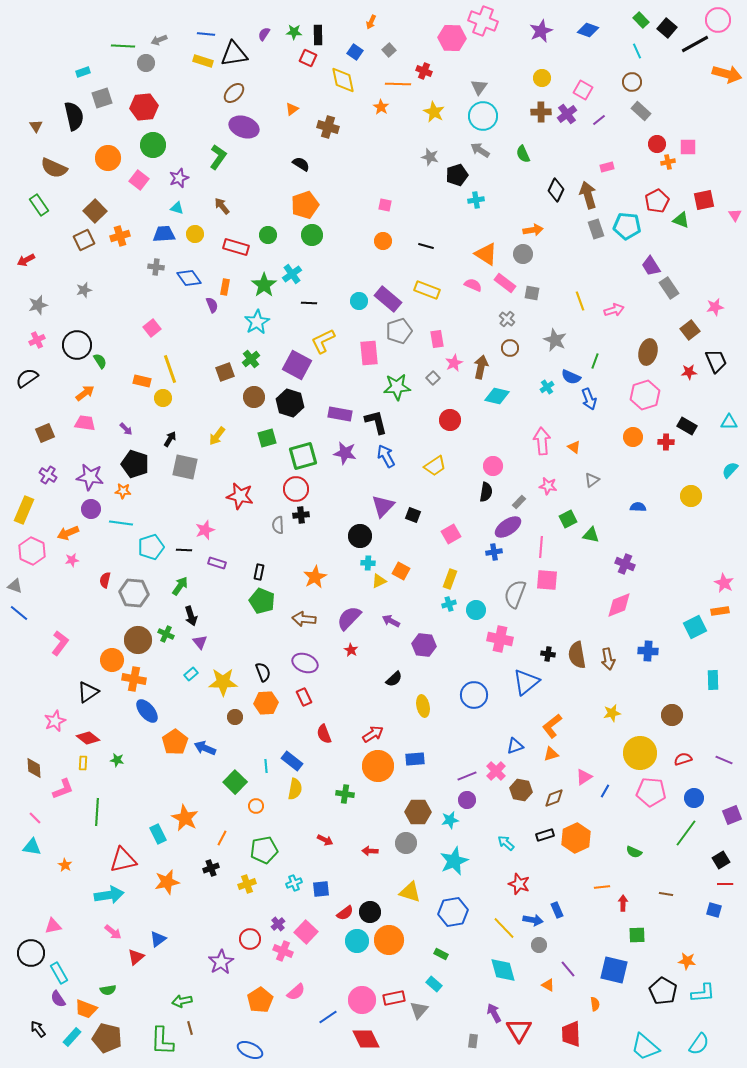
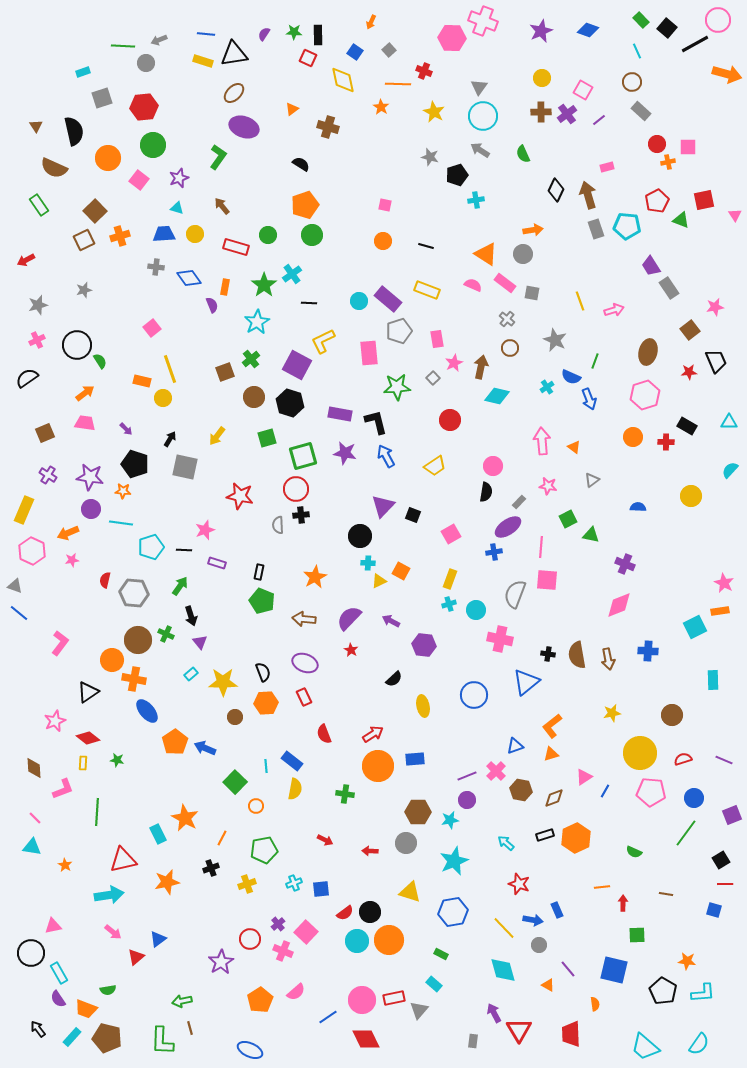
black semicircle at (74, 116): moved 15 px down
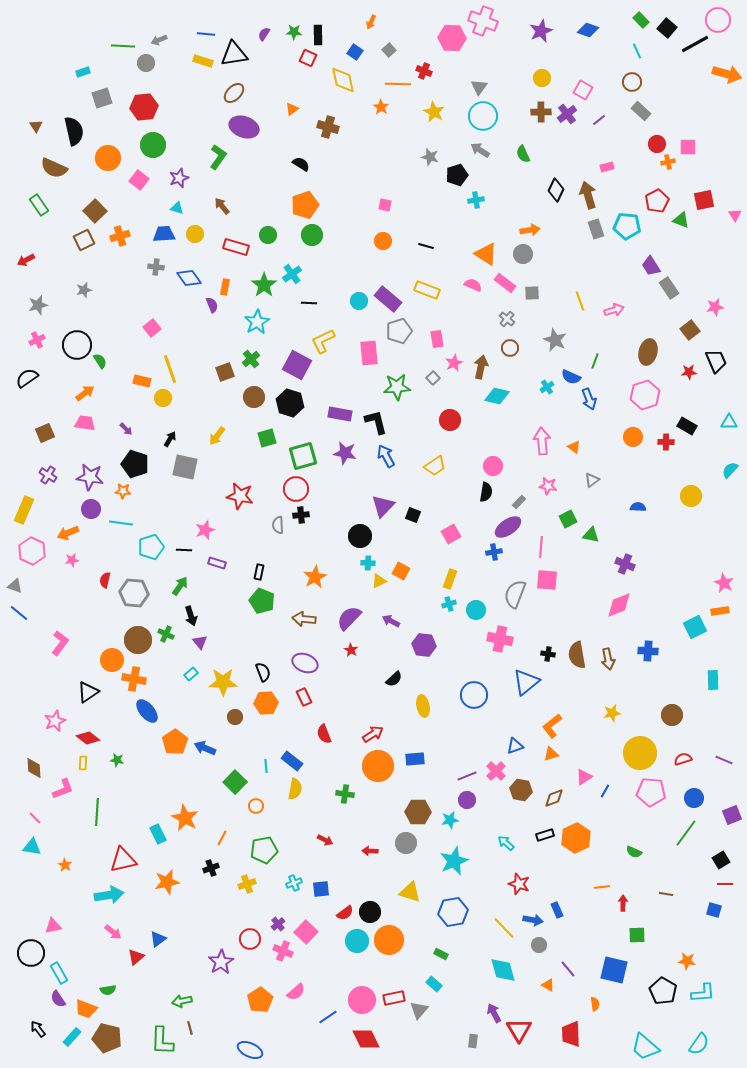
orange arrow at (533, 230): moved 3 px left
gray square at (532, 293): rotated 14 degrees counterclockwise
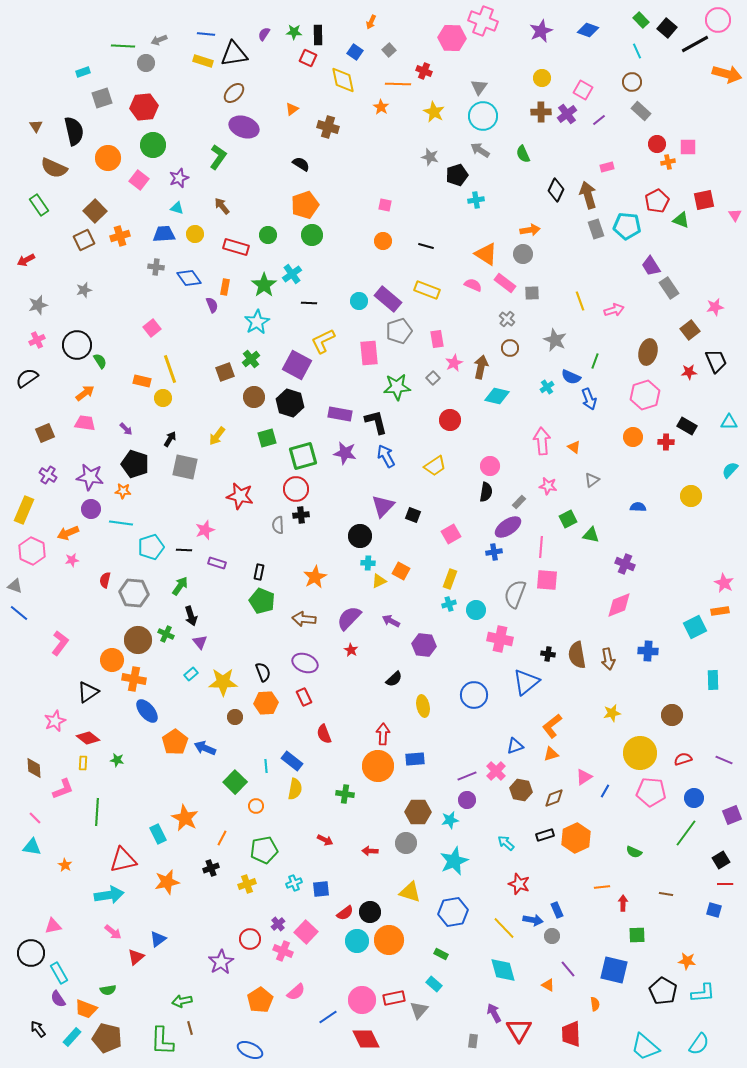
pink circle at (493, 466): moved 3 px left
red arrow at (373, 734): moved 10 px right; rotated 55 degrees counterclockwise
gray circle at (539, 945): moved 13 px right, 9 px up
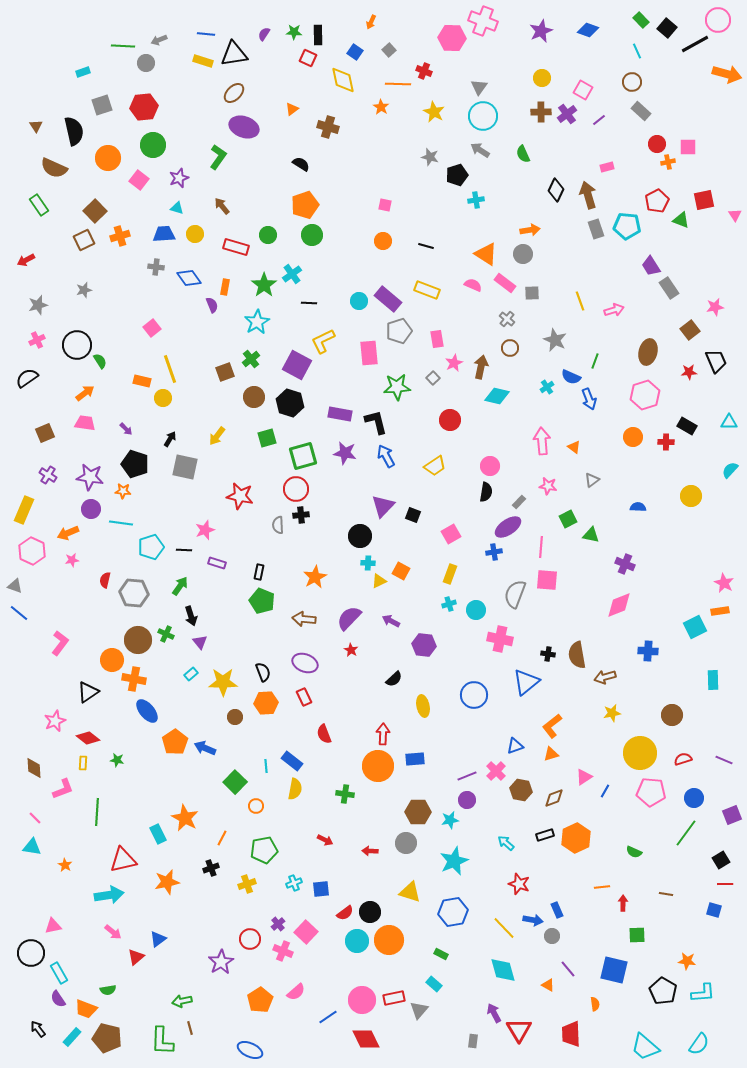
gray square at (102, 98): moved 7 px down
yellow rectangle at (450, 579): moved 5 px up
brown arrow at (608, 659): moved 3 px left, 18 px down; rotated 85 degrees clockwise
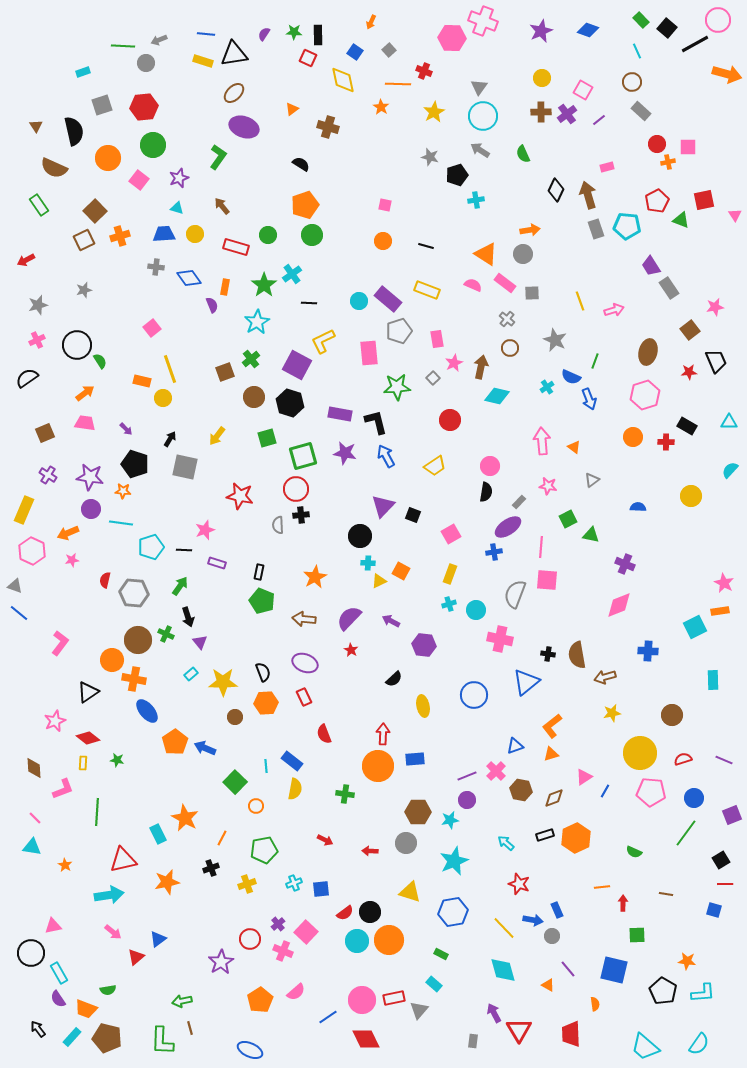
yellow star at (434, 112): rotated 15 degrees clockwise
black arrow at (191, 616): moved 3 px left, 1 px down
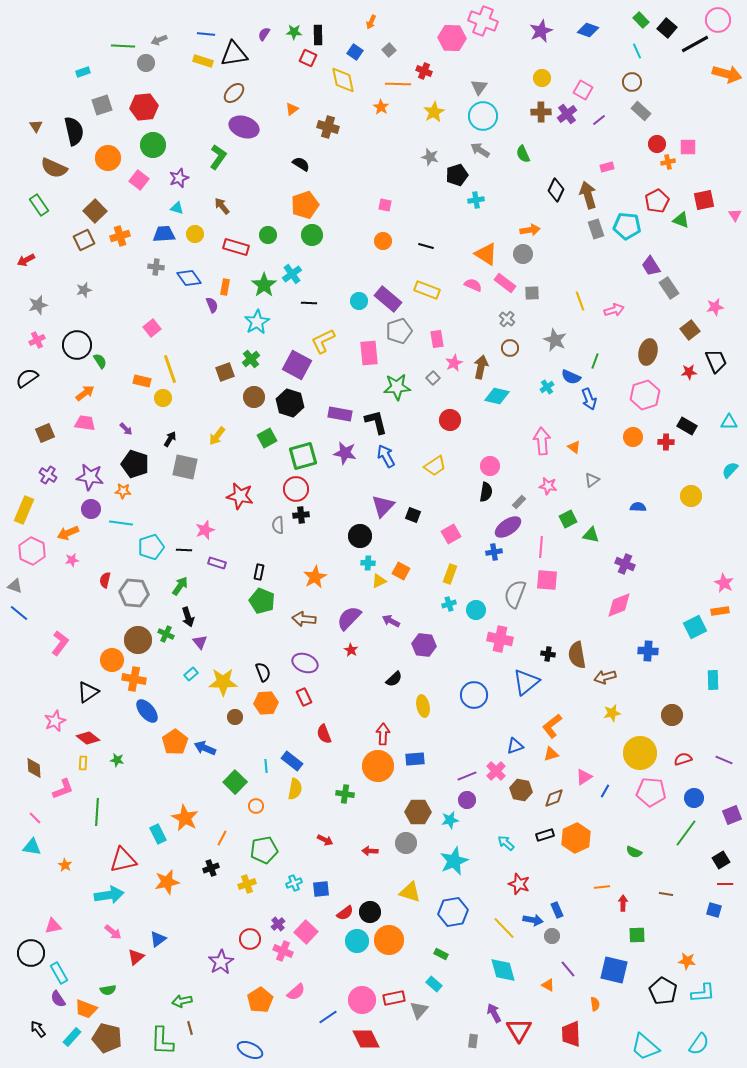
green square at (267, 438): rotated 12 degrees counterclockwise
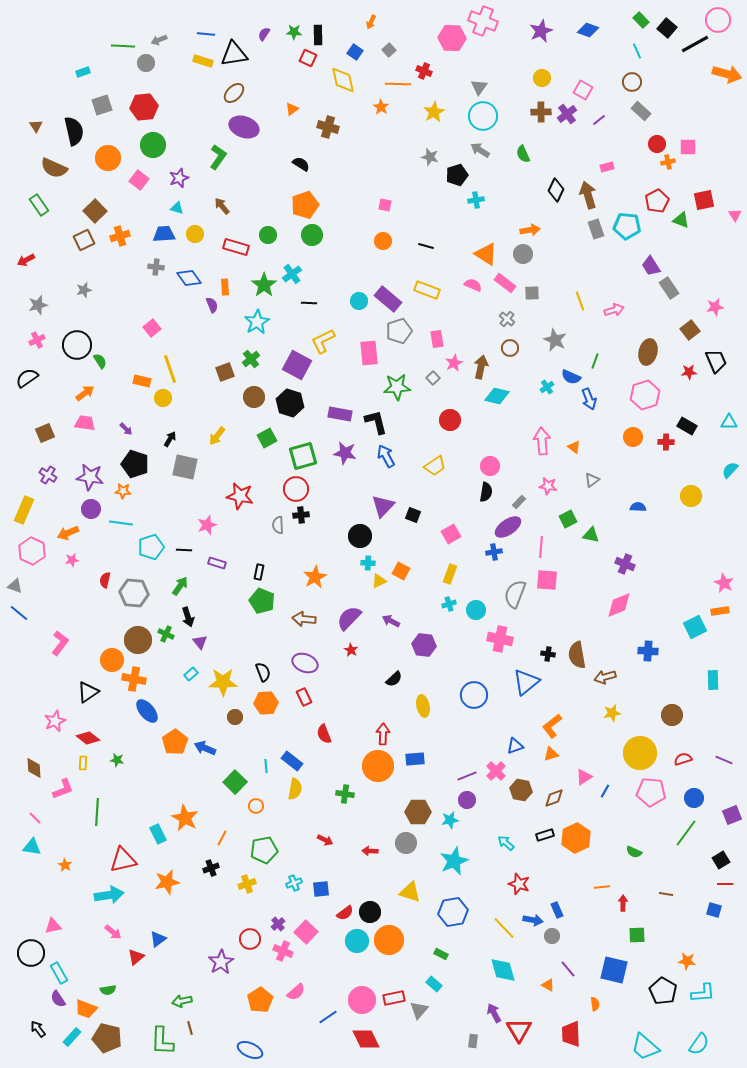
orange rectangle at (225, 287): rotated 14 degrees counterclockwise
pink star at (205, 530): moved 2 px right, 5 px up
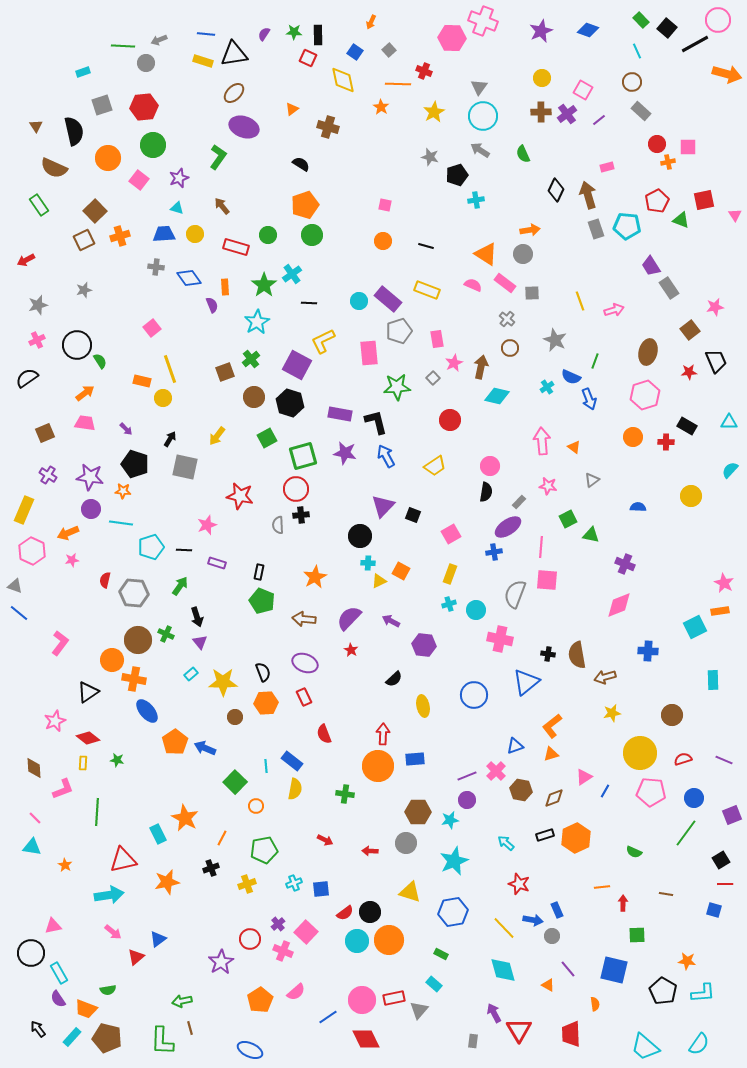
black arrow at (188, 617): moved 9 px right
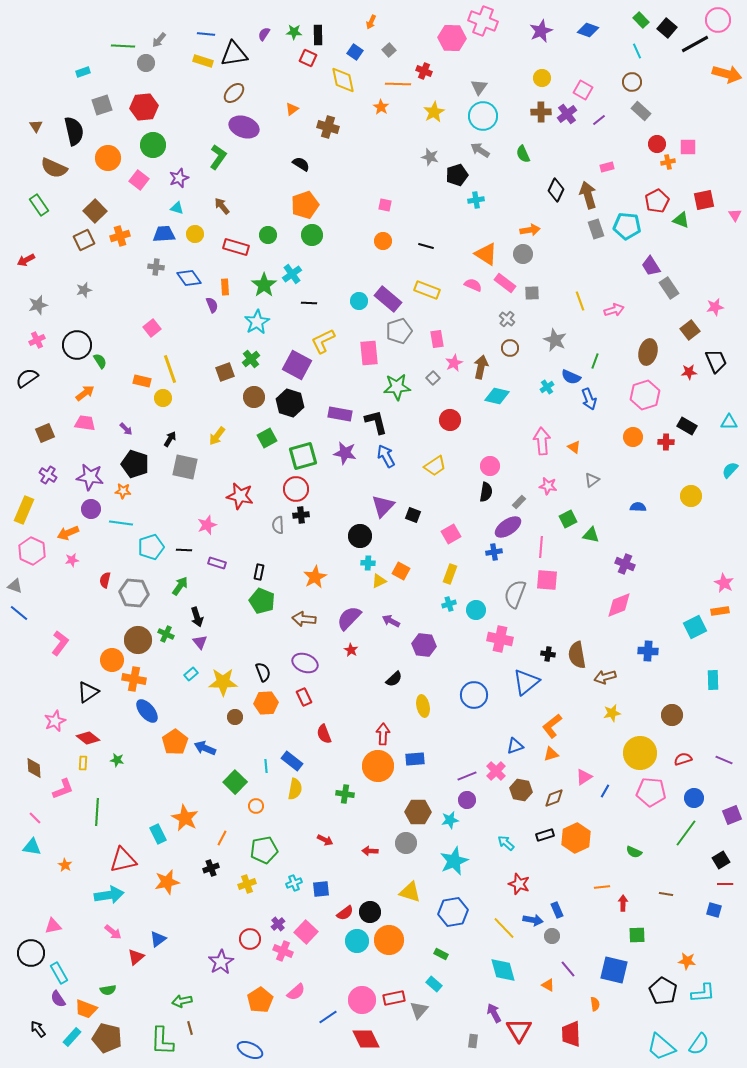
gray arrow at (159, 40): rotated 28 degrees counterclockwise
cyan trapezoid at (645, 1047): moved 16 px right
